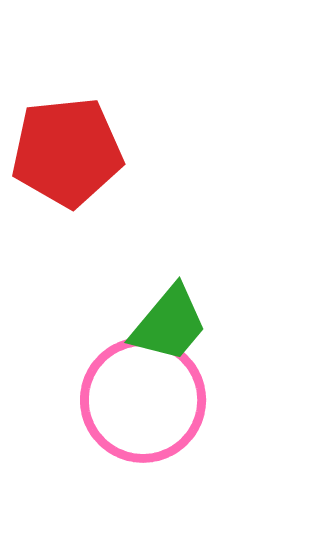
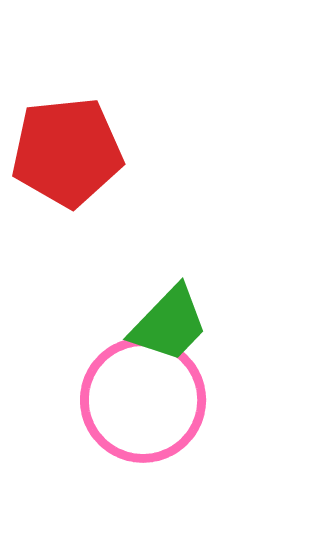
green trapezoid: rotated 4 degrees clockwise
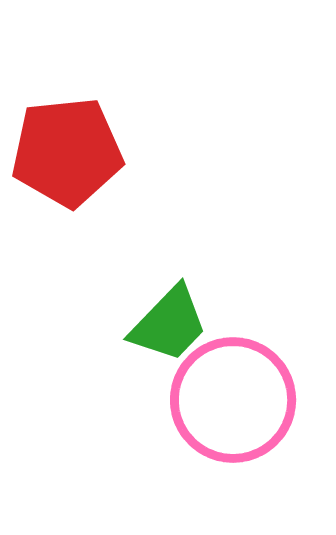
pink circle: moved 90 px right
